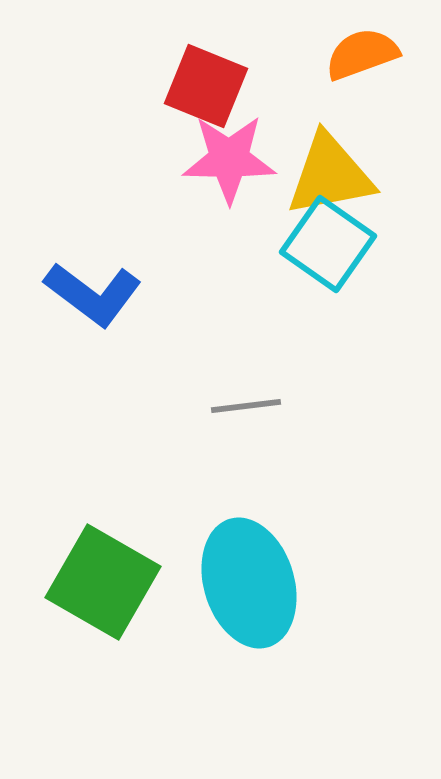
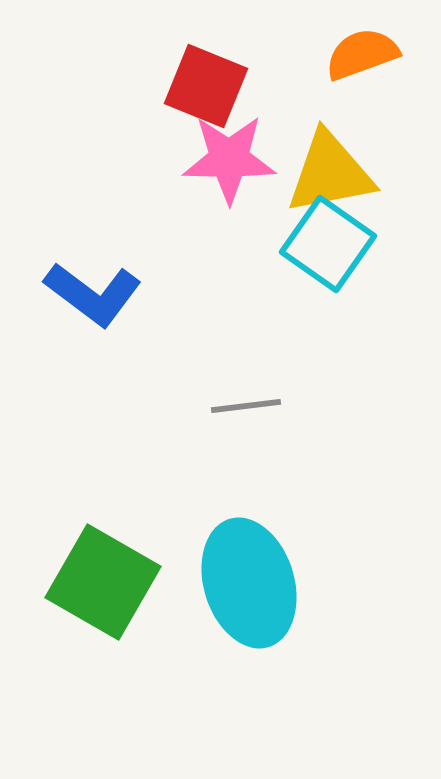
yellow triangle: moved 2 px up
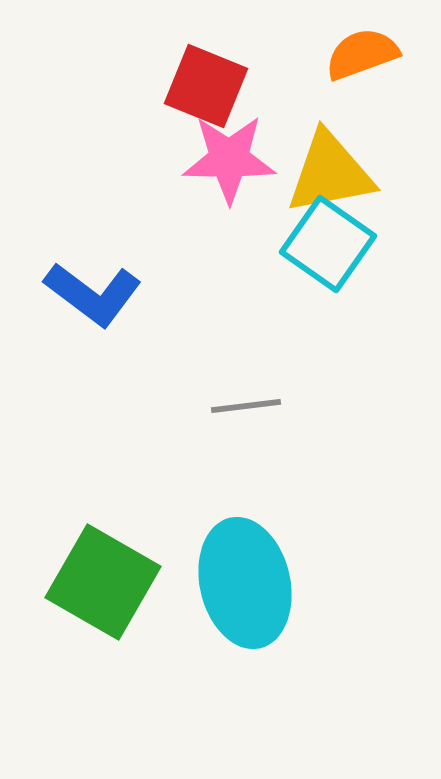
cyan ellipse: moved 4 px left; rotated 4 degrees clockwise
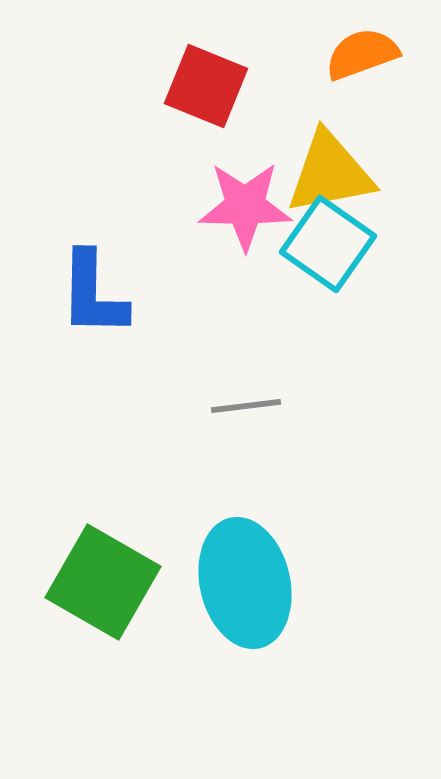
pink star: moved 16 px right, 47 px down
blue L-shape: rotated 54 degrees clockwise
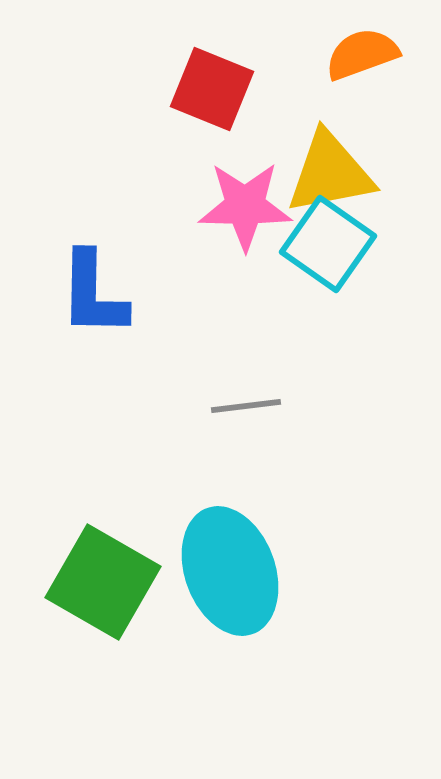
red square: moved 6 px right, 3 px down
cyan ellipse: moved 15 px left, 12 px up; rotated 7 degrees counterclockwise
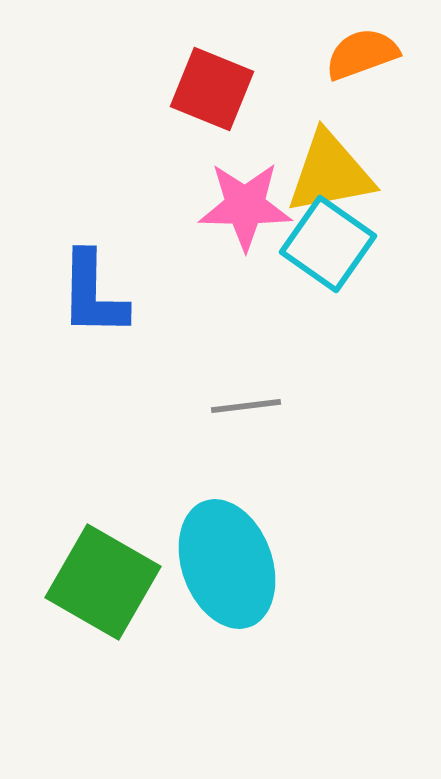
cyan ellipse: moved 3 px left, 7 px up
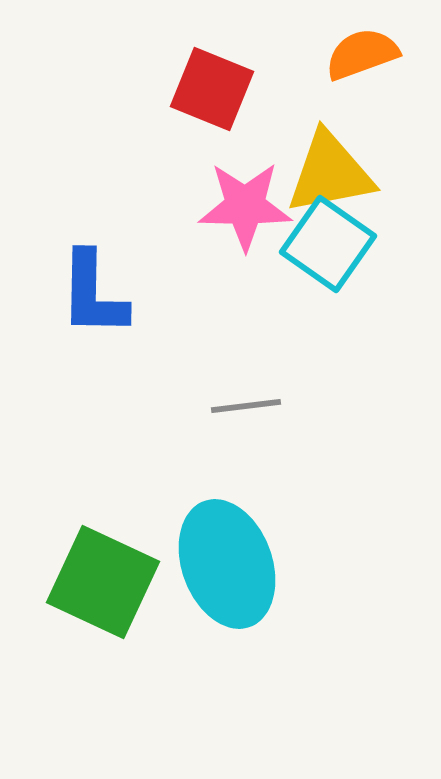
green square: rotated 5 degrees counterclockwise
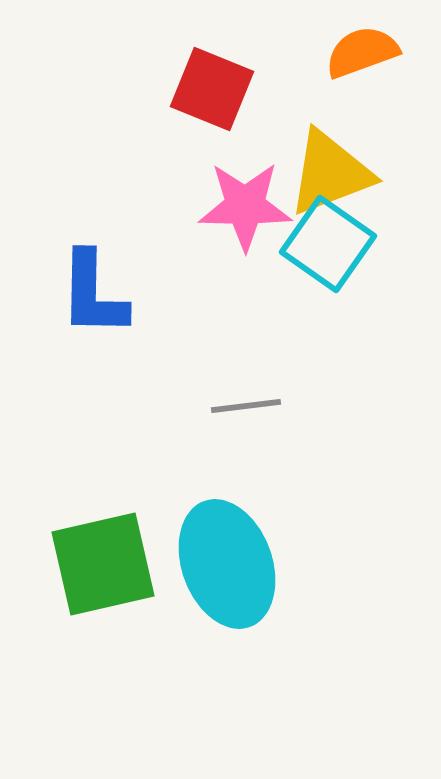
orange semicircle: moved 2 px up
yellow triangle: rotated 10 degrees counterclockwise
green square: moved 18 px up; rotated 38 degrees counterclockwise
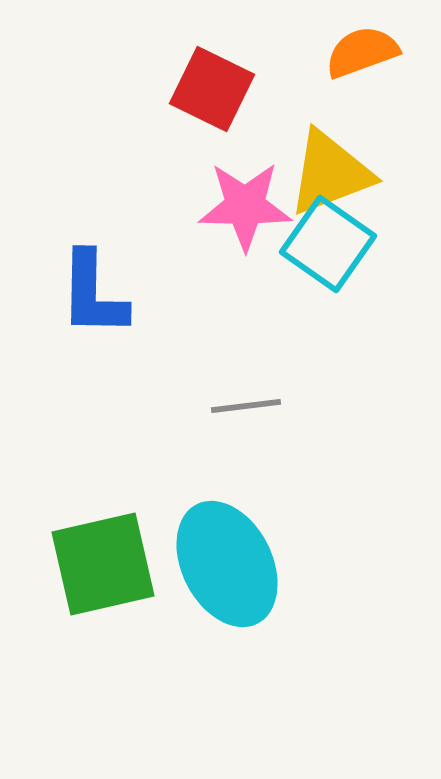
red square: rotated 4 degrees clockwise
cyan ellipse: rotated 7 degrees counterclockwise
